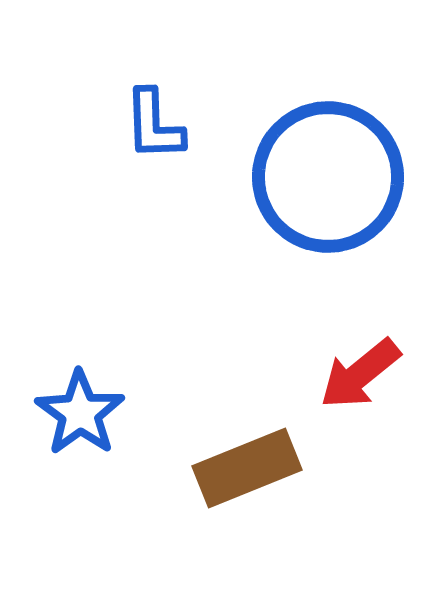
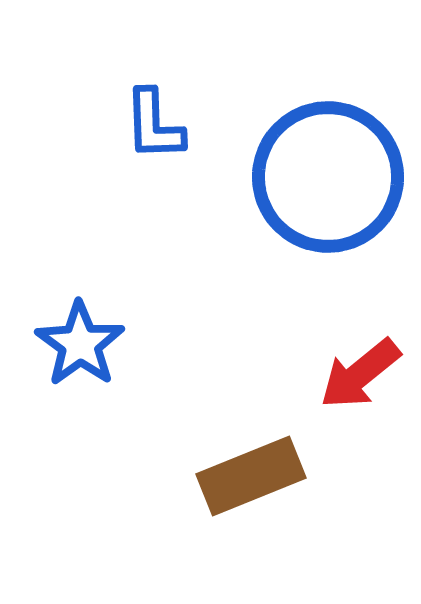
blue star: moved 69 px up
brown rectangle: moved 4 px right, 8 px down
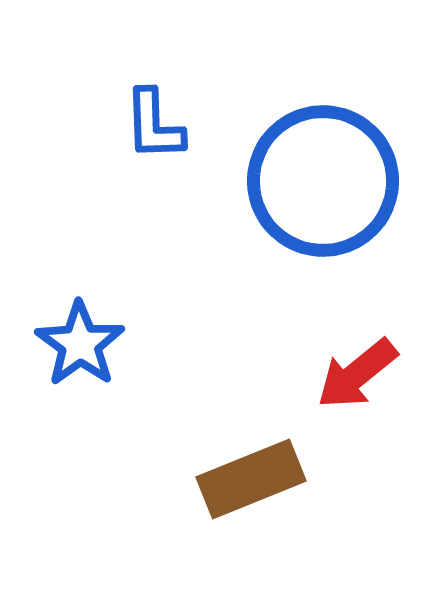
blue circle: moved 5 px left, 4 px down
red arrow: moved 3 px left
brown rectangle: moved 3 px down
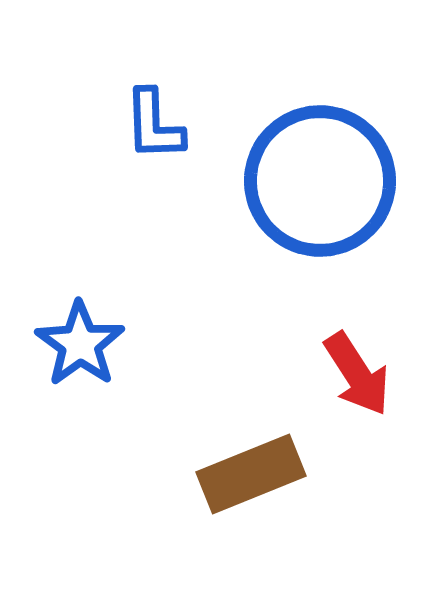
blue circle: moved 3 px left
red arrow: rotated 84 degrees counterclockwise
brown rectangle: moved 5 px up
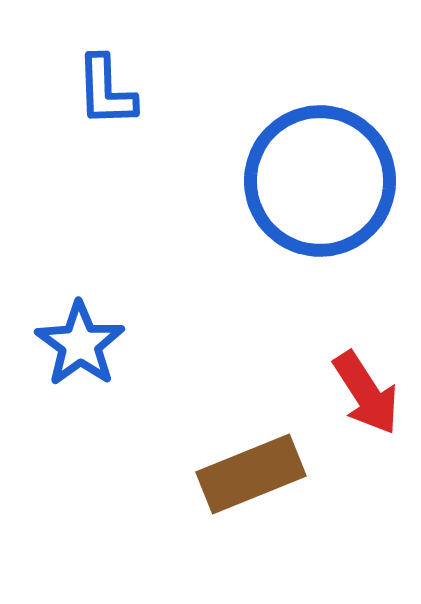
blue L-shape: moved 48 px left, 34 px up
red arrow: moved 9 px right, 19 px down
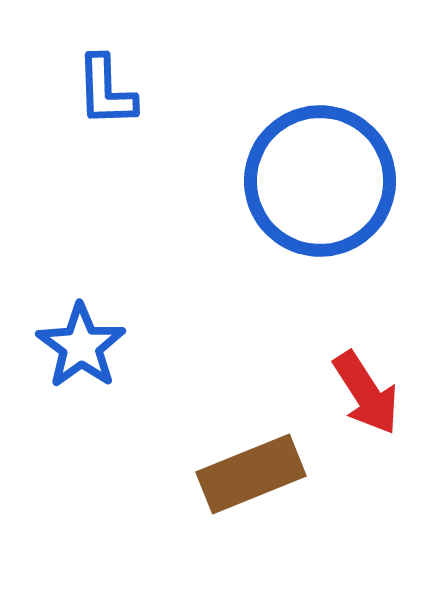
blue star: moved 1 px right, 2 px down
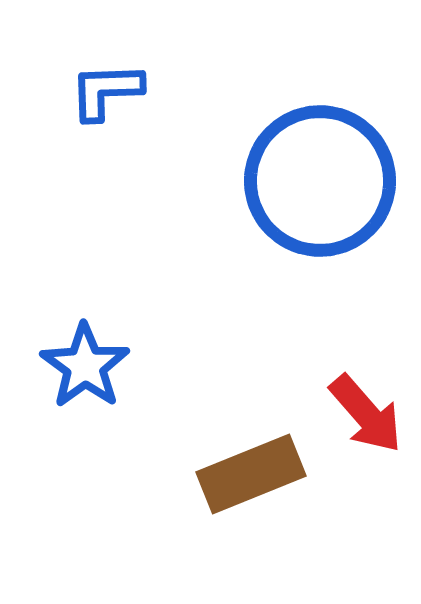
blue L-shape: rotated 90 degrees clockwise
blue star: moved 4 px right, 20 px down
red arrow: moved 21 px down; rotated 8 degrees counterclockwise
